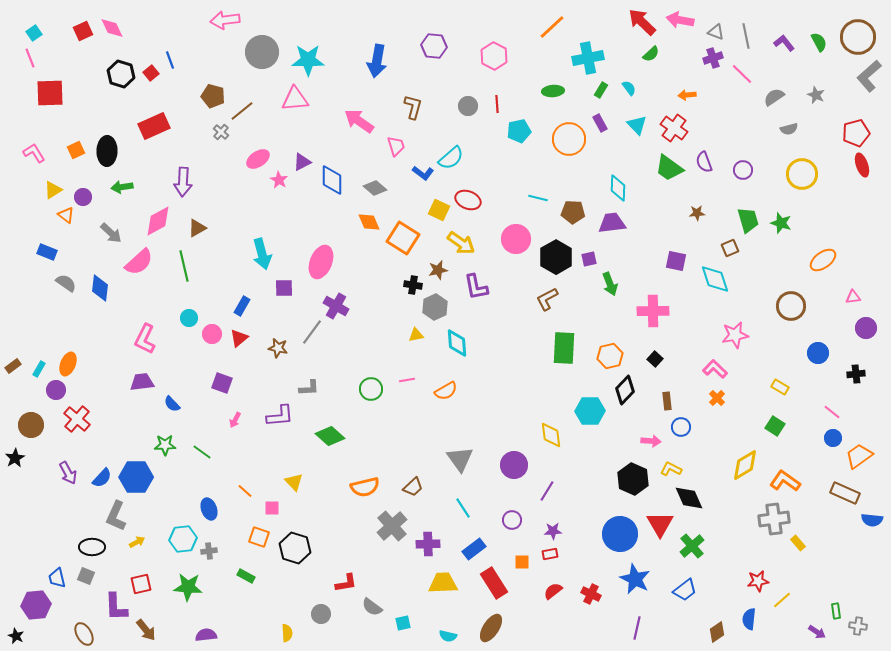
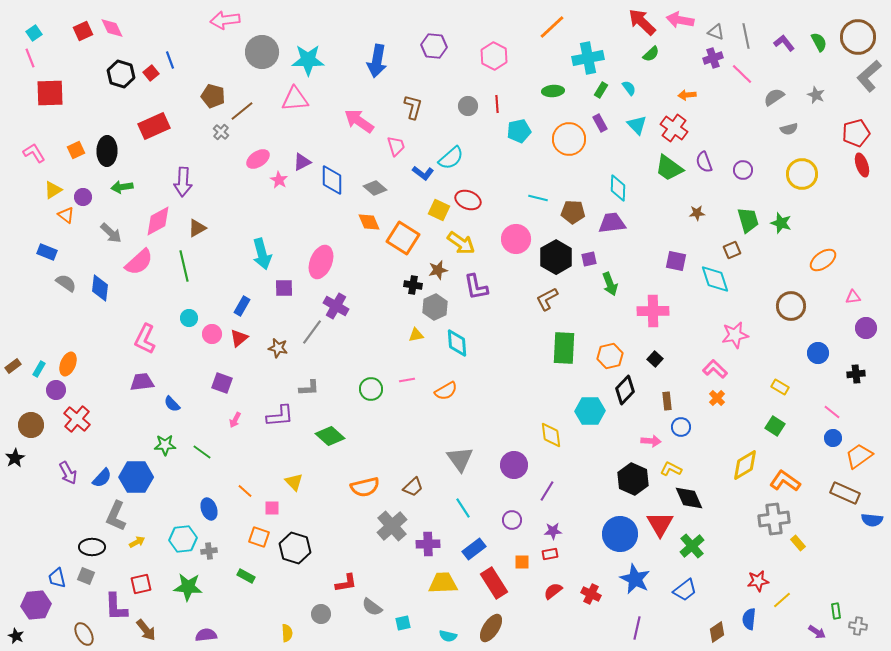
brown square at (730, 248): moved 2 px right, 2 px down
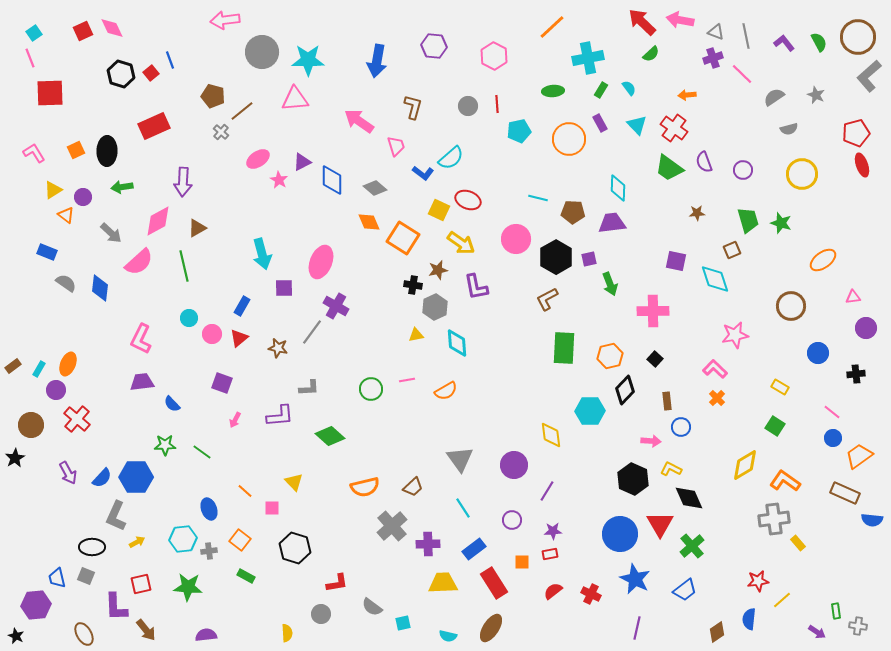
pink L-shape at (145, 339): moved 4 px left
orange square at (259, 537): moved 19 px left, 3 px down; rotated 20 degrees clockwise
red L-shape at (346, 583): moved 9 px left
